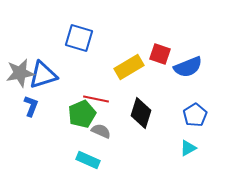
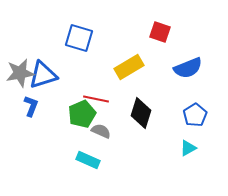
red square: moved 22 px up
blue semicircle: moved 1 px down
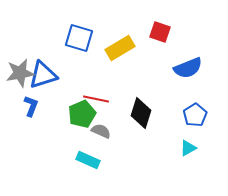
yellow rectangle: moved 9 px left, 19 px up
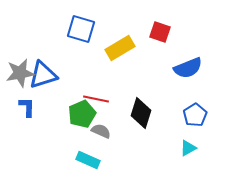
blue square: moved 2 px right, 9 px up
blue L-shape: moved 4 px left, 1 px down; rotated 20 degrees counterclockwise
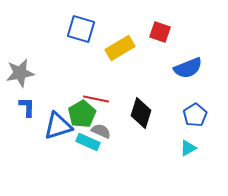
blue triangle: moved 15 px right, 51 px down
green pentagon: rotated 8 degrees counterclockwise
cyan rectangle: moved 18 px up
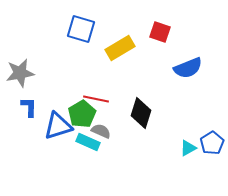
blue L-shape: moved 2 px right
blue pentagon: moved 17 px right, 28 px down
